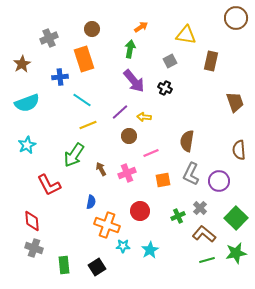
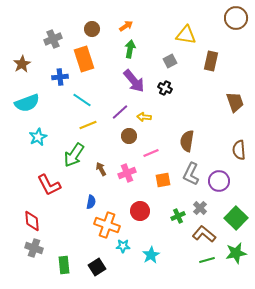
orange arrow at (141, 27): moved 15 px left, 1 px up
gray cross at (49, 38): moved 4 px right, 1 px down
cyan star at (27, 145): moved 11 px right, 8 px up
cyan star at (150, 250): moved 1 px right, 5 px down
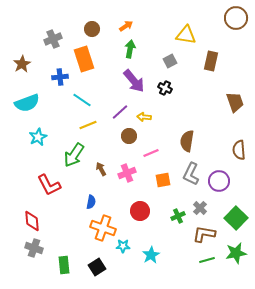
orange cross at (107, 225): moved 4 px left, 3 px down
brown L-shape at (204, 234): rotated 30 degrees counterclockwise
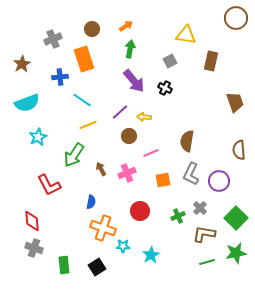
green line at (207, 260): moved 2 px down
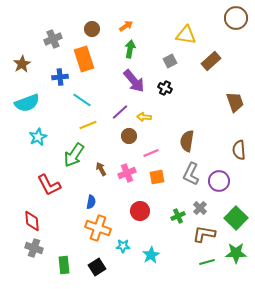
brown rectangle at (211, 61): rotated 36 degrees clockwise
orange square at (163, 180): moved 6 px left, 3 px up
orange cross at (103, 228): moved 5 px left
green star at (236, 253): rotated 10 degrees clockwise
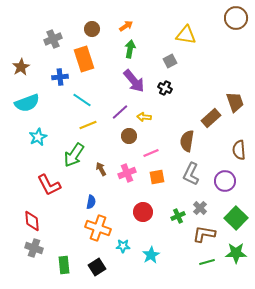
brown rectangle at (211, 61): moved 57 px down
brown star at (22, 64): moved 1 px left, 3 px down
purple circle at (219, 181): moved 6 px right
red circle at (140, 211): moved 3 px right, 1 px down
